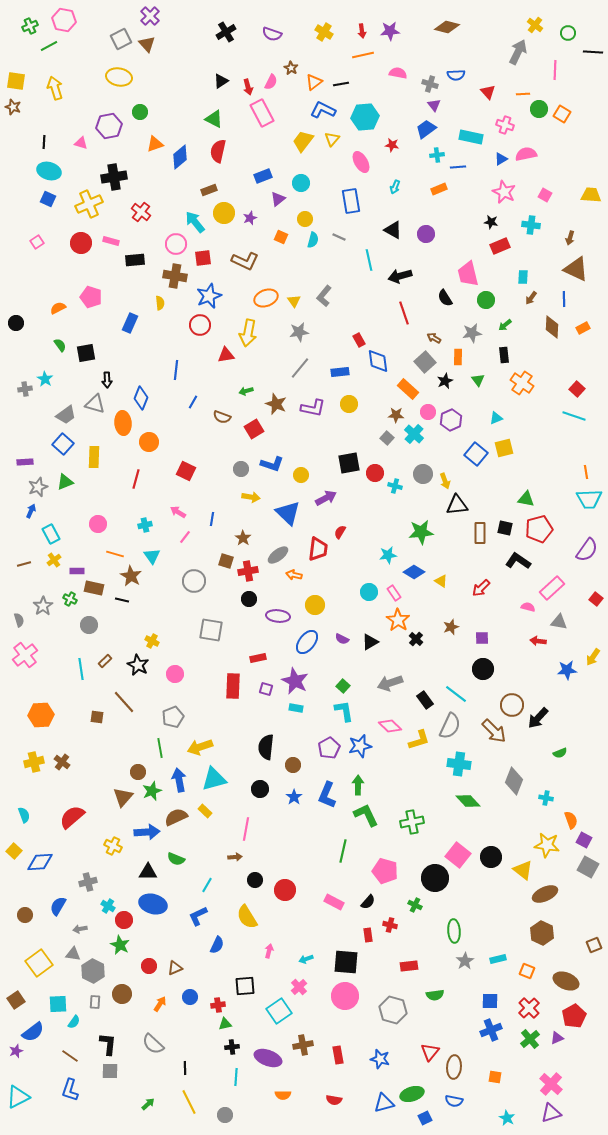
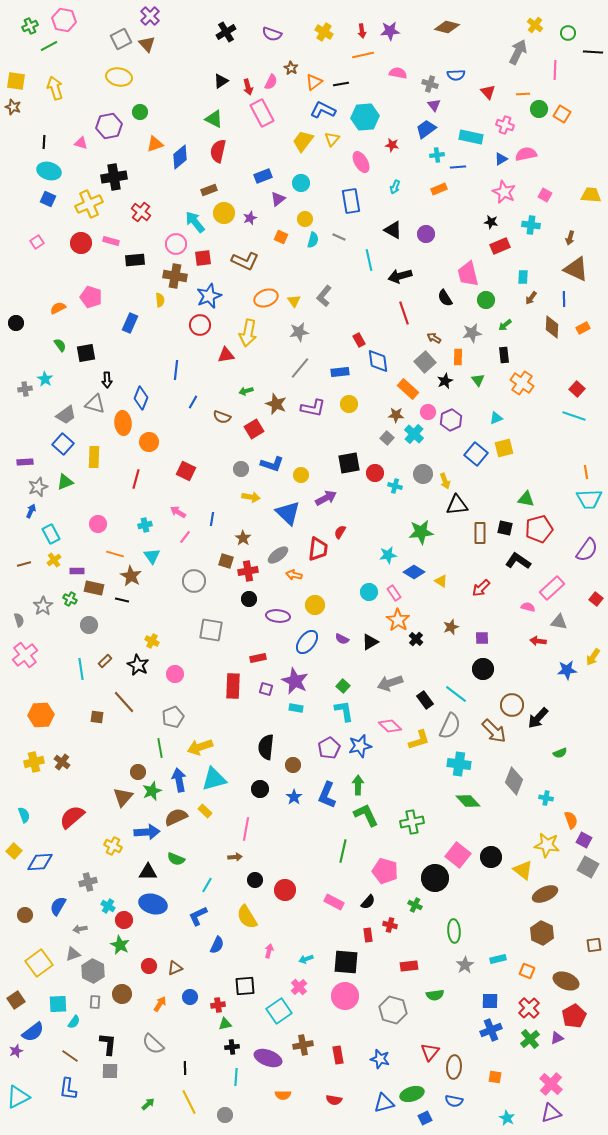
yellow semicircle at (160, 303): moved 3 px up
brown square at (594, 945): rotated 14 degrees clockwise
gray triangle at (73, 954): rotated 28 degrees counterclockwise
gray star at (465, 961): moved 4 px down
blue L-shape at (70, 1090): moved 2 px left, 1 px up; rotated 10 degrees counterclockwise
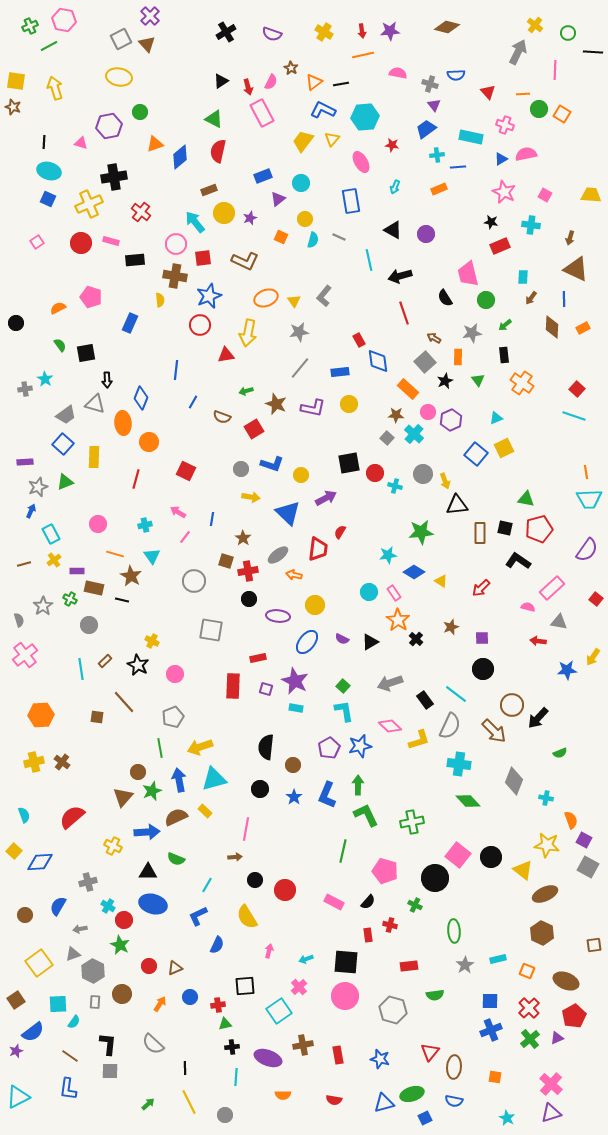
yellow square at (504, 448): rotated 12 degrees counterclockwise
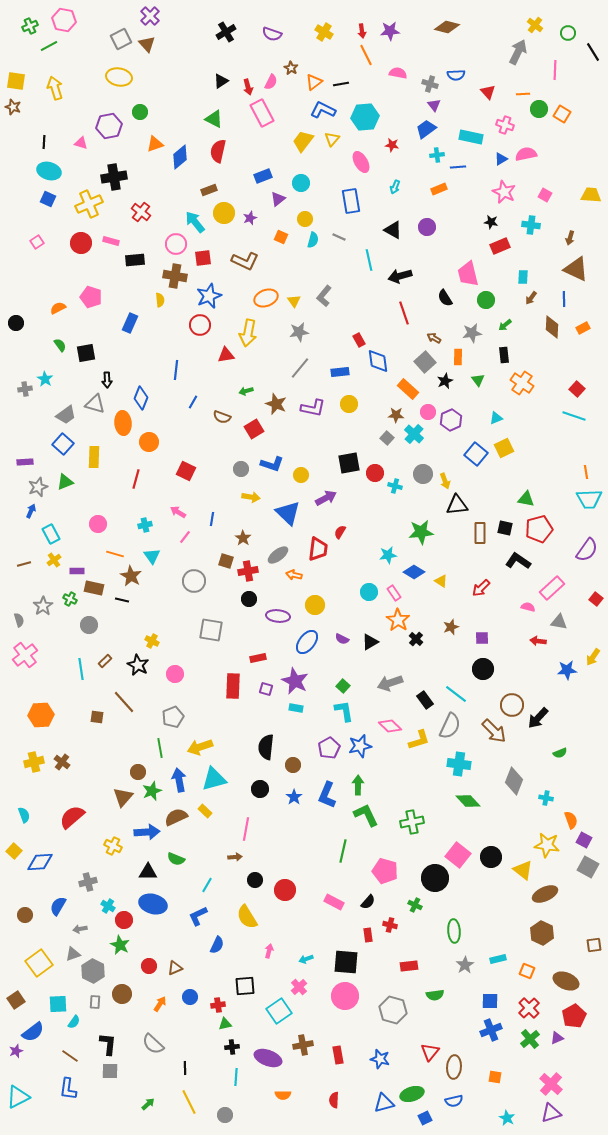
black line at (593, 52): rotated 54 degrees clockwise
orange line at (363, 55): moved 3 px right; rotated 75 degrees clockwise
purple circle at (426, 234): moved 1 px right, 7 px up
red semicircle at (334, 1100): rotated 84 degrees clockwise
blue semicircle at (454, 1101): rotated 24 degrees counterclockwise
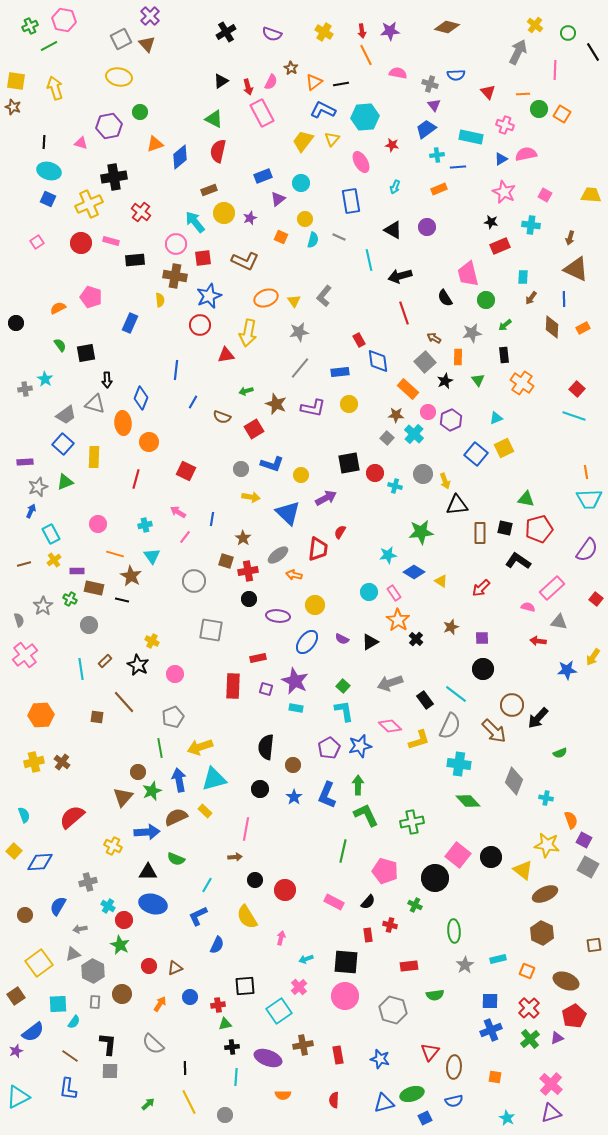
pink arrow at (269, 951): moved 12 px right, 13 px up
brown square at (16, 1000): moved 4 px up
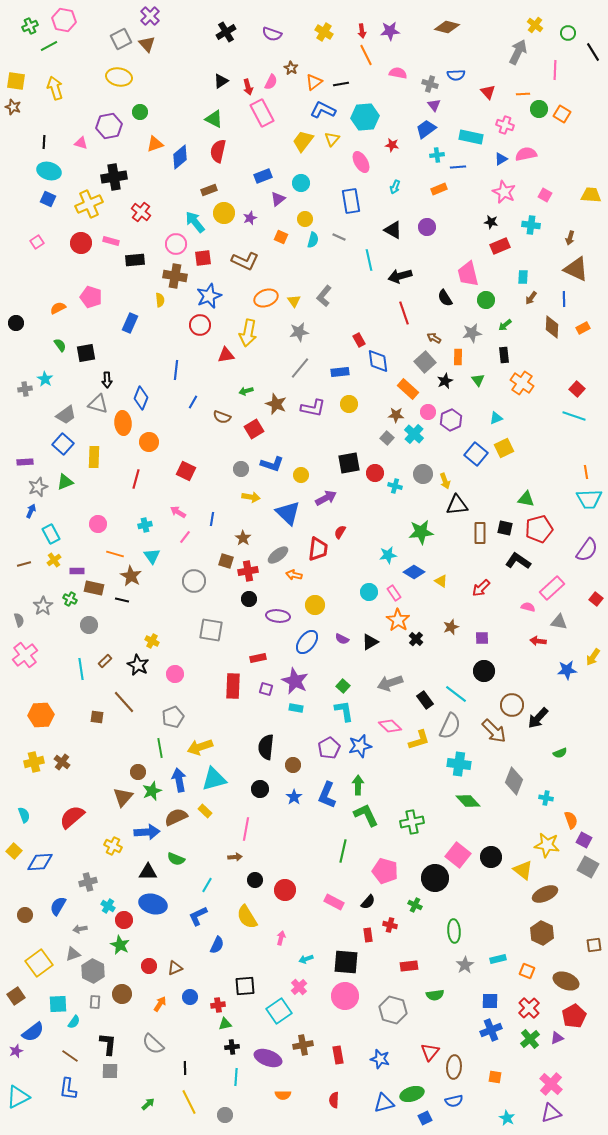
gray triangle at (95, 404): moved 3 px right
black circle at (483, 669): moved 1 px right, 2 px down
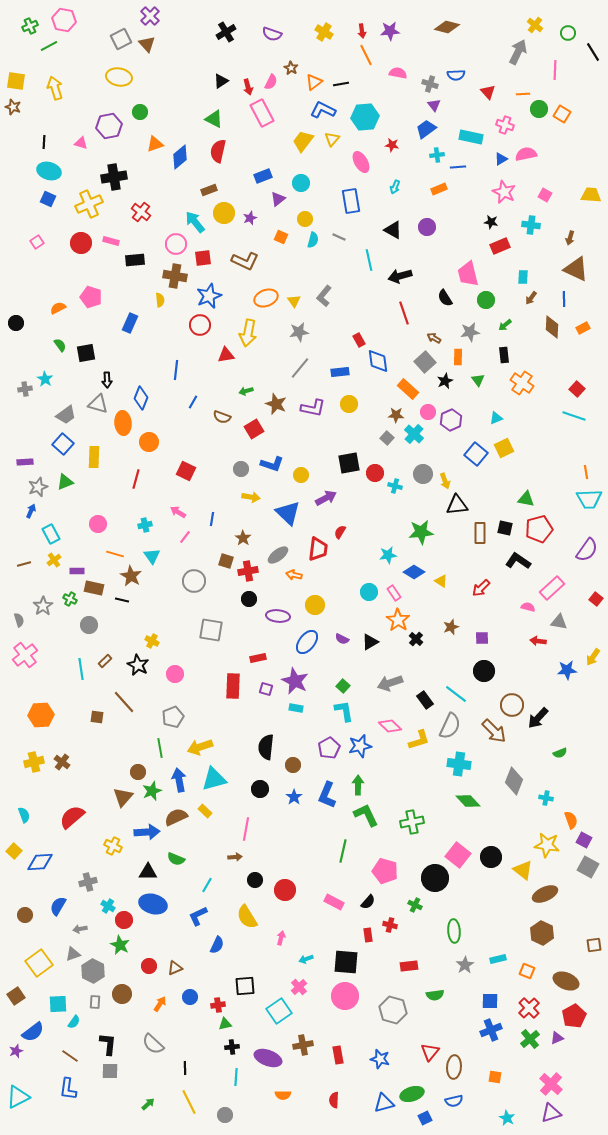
gray star at (472, 333): moved 2 px left, 1 px up
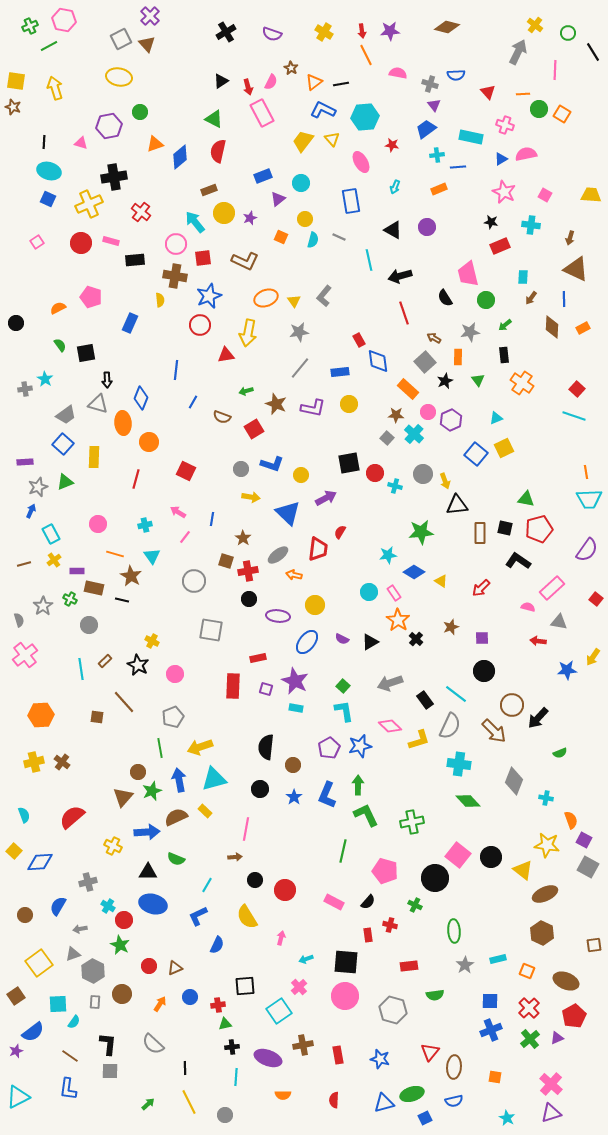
yellow triangle at (332, 139): rotated 21 degrees counterclockwise
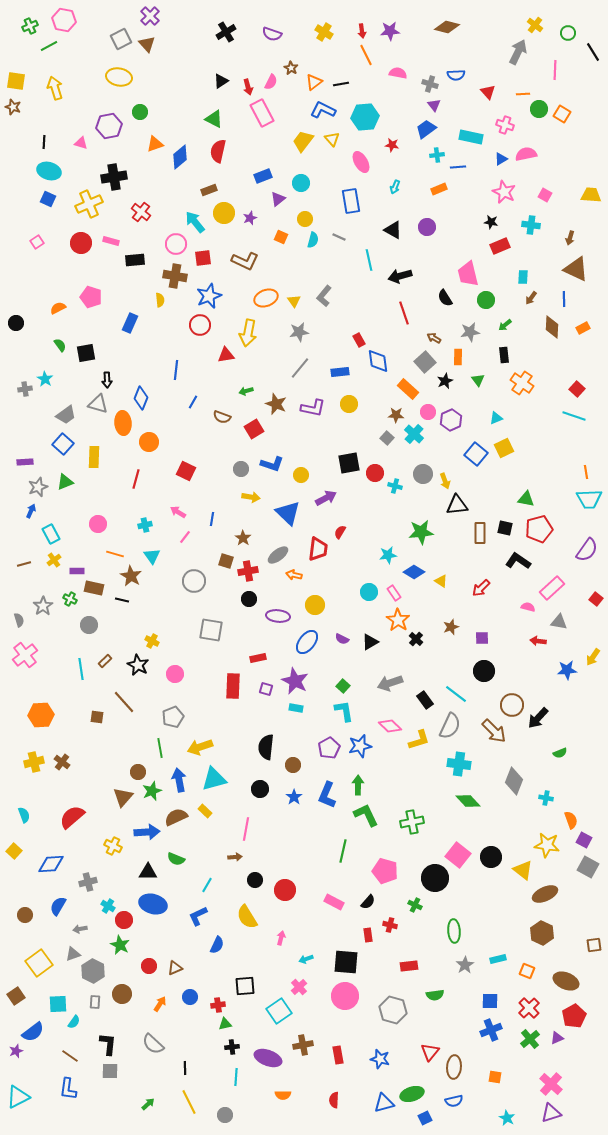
blue diamond at (40, 862): moved 11 px right, 2 px down
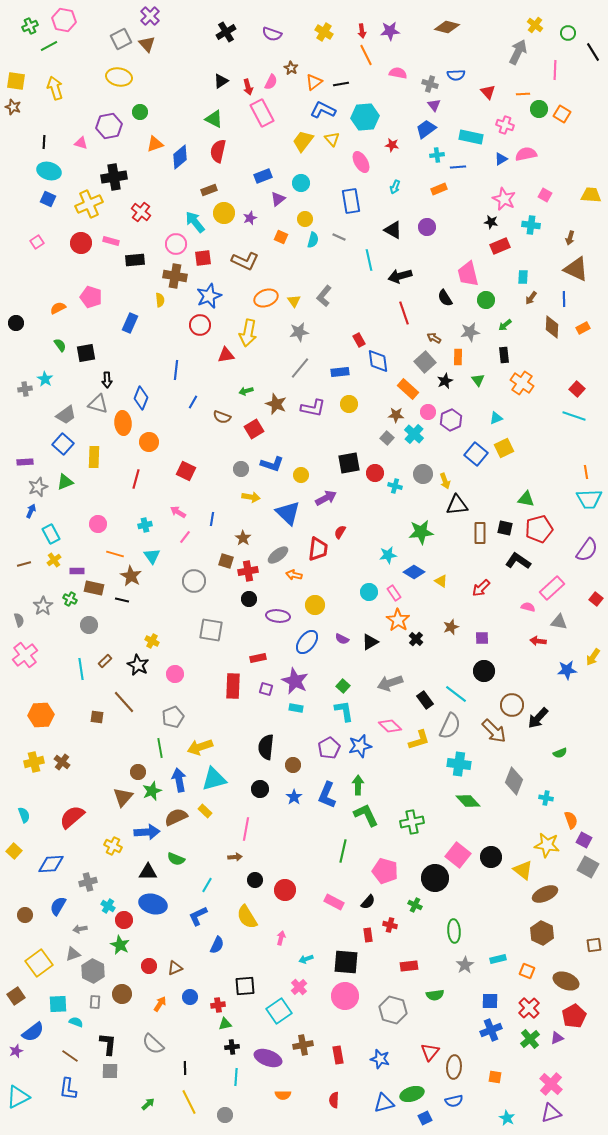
pink star at (504, 192): moved 7 px down
cyan semicircle at (74, 1022): moved 2 px right; rotated 104 degrees counterclockwise
